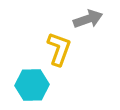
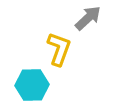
gray arrow: moved 1 px up; rotated 24 degrees counterclockwise
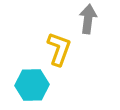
gray arrow: moved 1 px down; rotated 40 degrees counterclockwise
